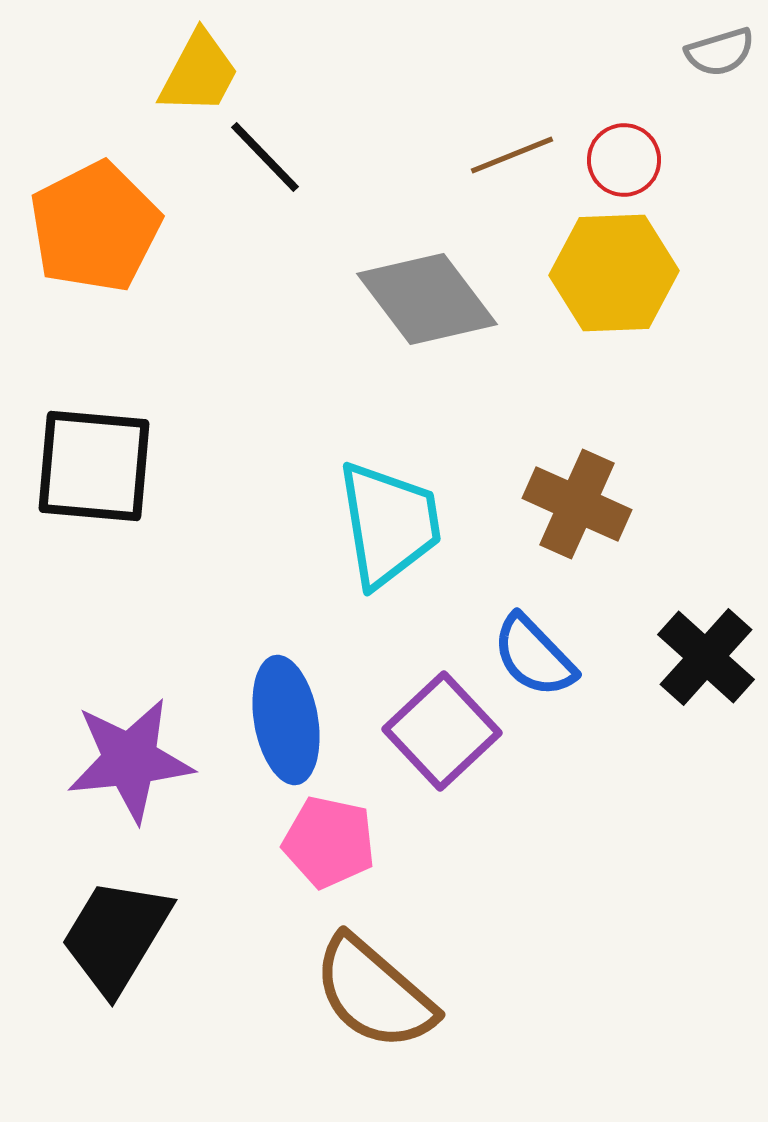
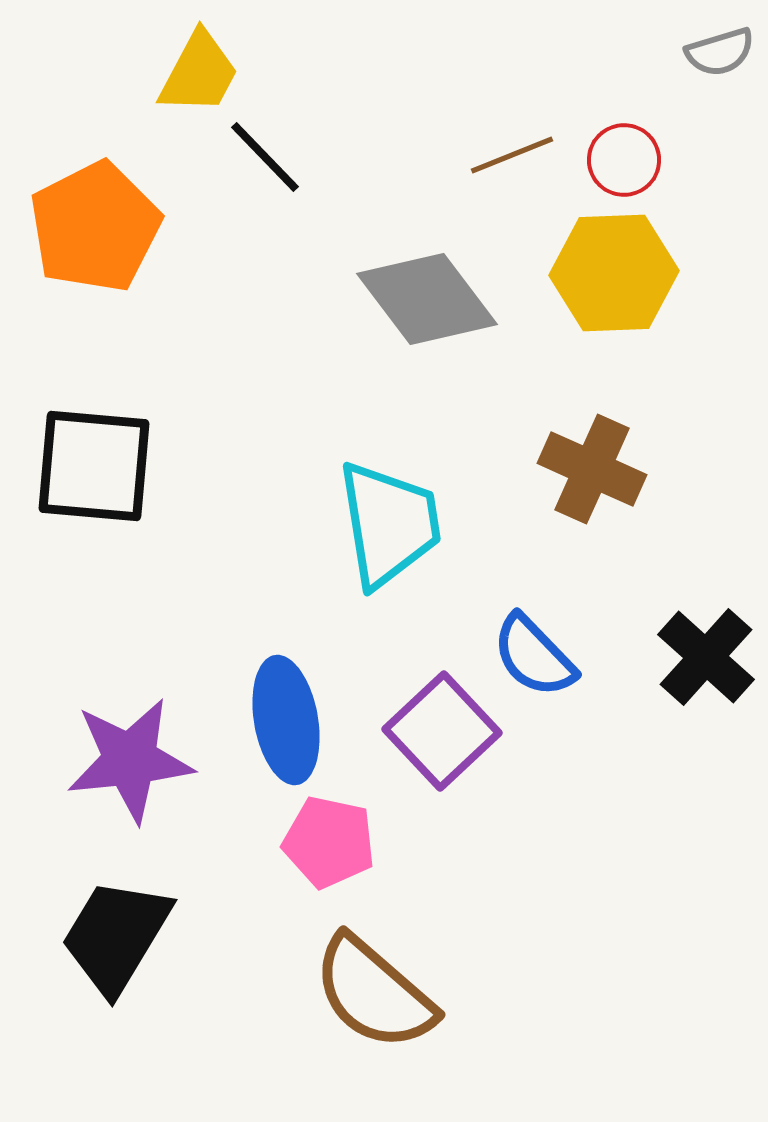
brown cross: moved 15 px right, 35 px up
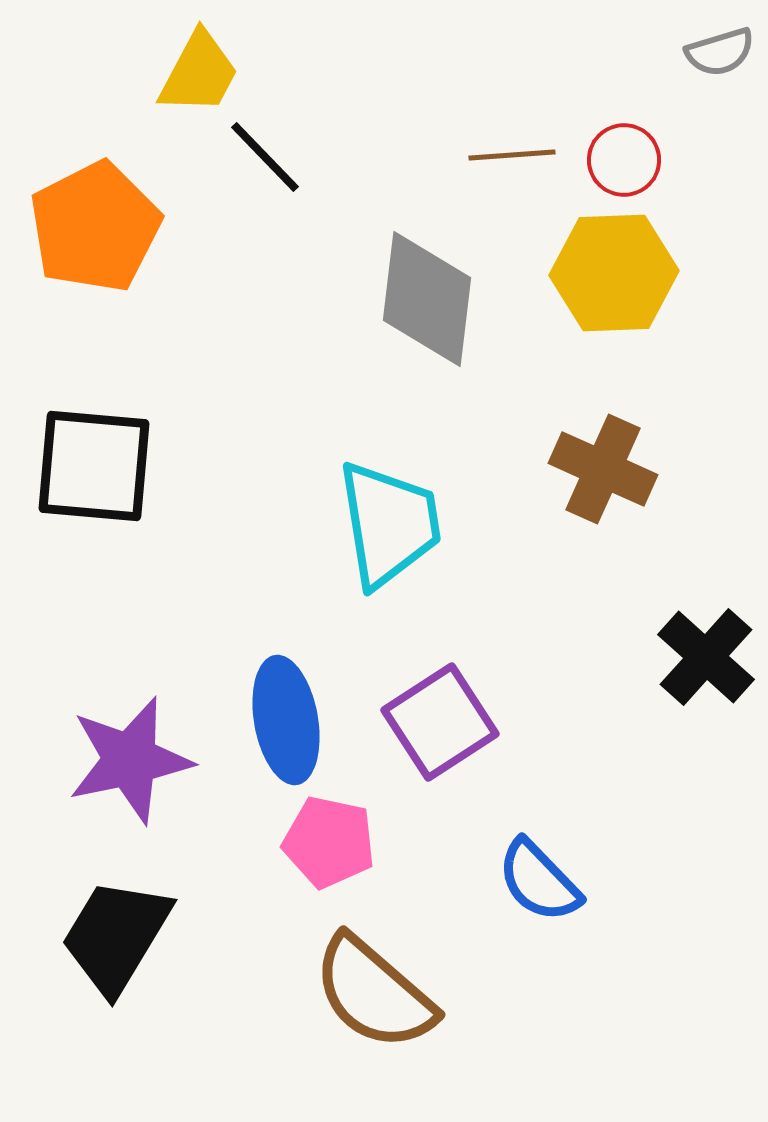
brown line: rotated 18 degrees clockwise
gray diamond: rotated 44 degrees clockwise
brown cross: moved 11 px right
blue semicircle: moved 5 px right, 225 px down
purple square: moved 2 px left, 9 px up; rotated 10 degrees clockwise
purple star: rotated 6 degrees counterclockwise
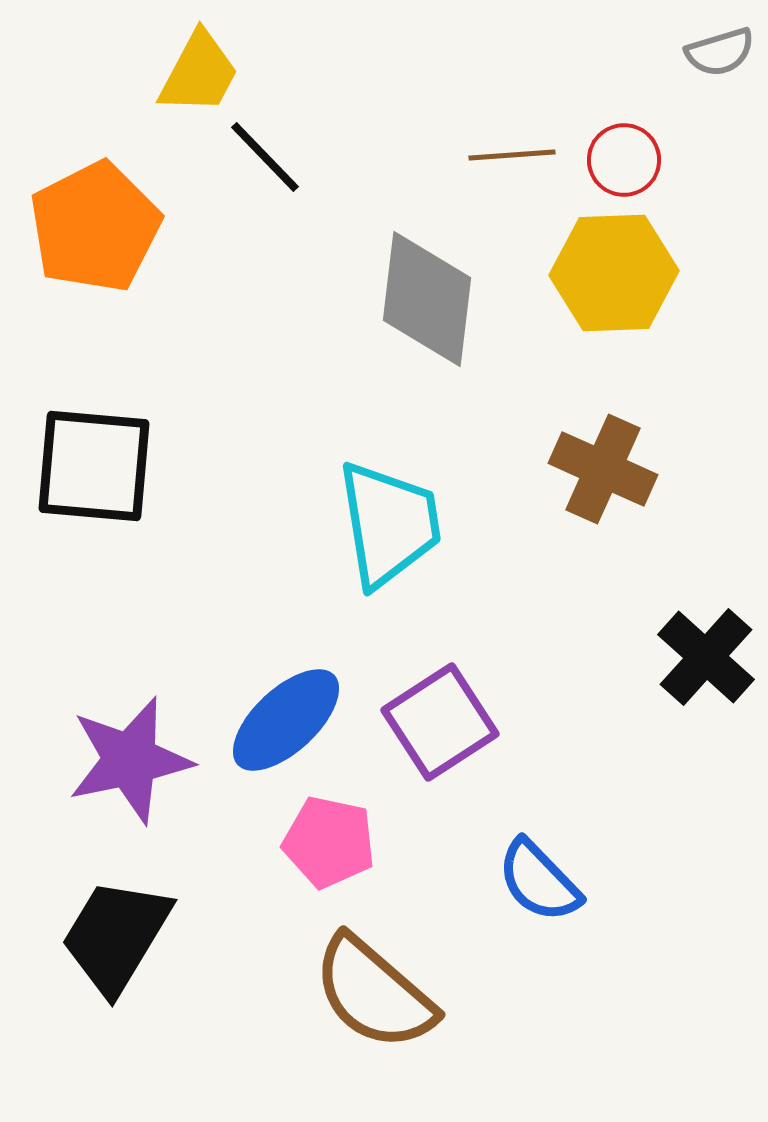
blue ellipse: rotated 57 degrees clockwise
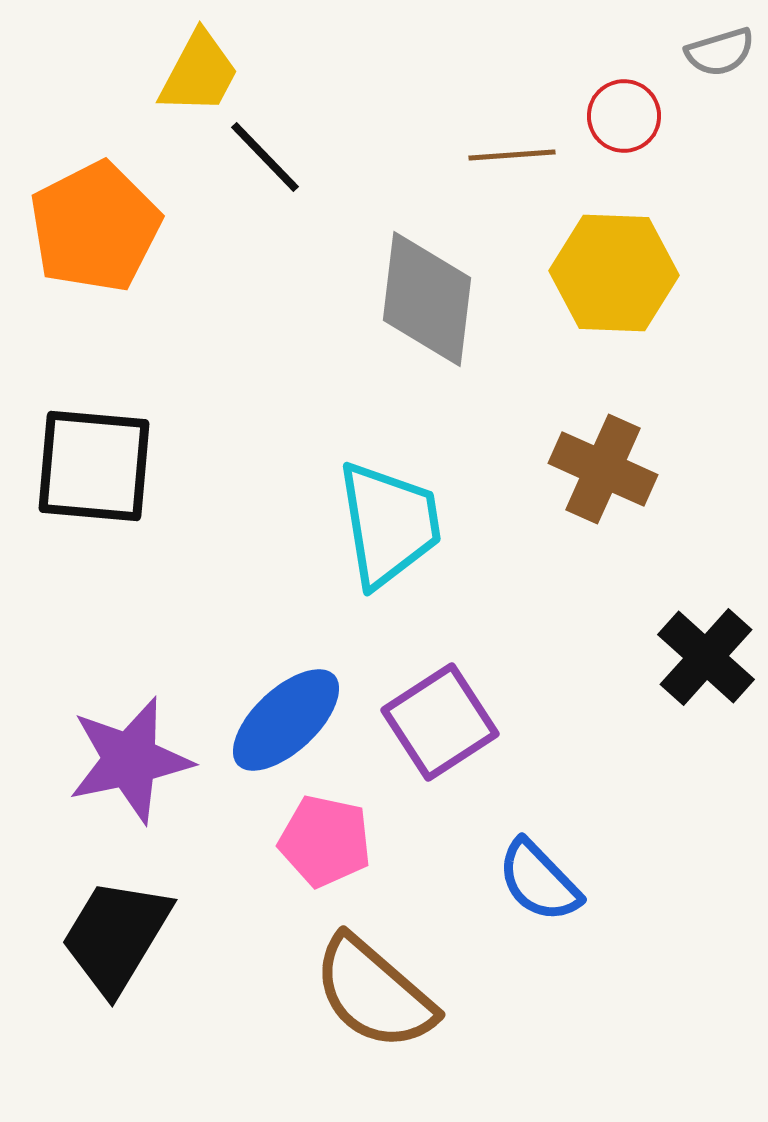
red circle: moved 44 px up
yellow hexagon: rotated 4 degrees clockwise
pink pentagon: moved 4 px left, 1 px up
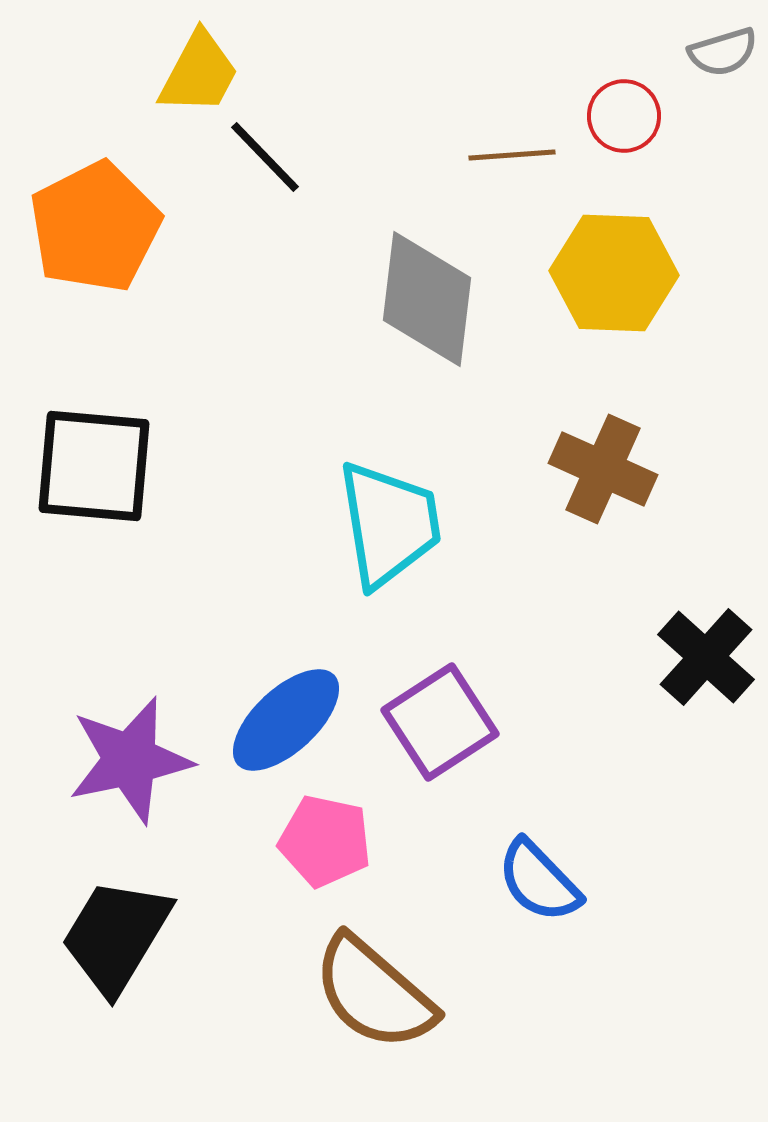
gray semicircle: moved 3 px right
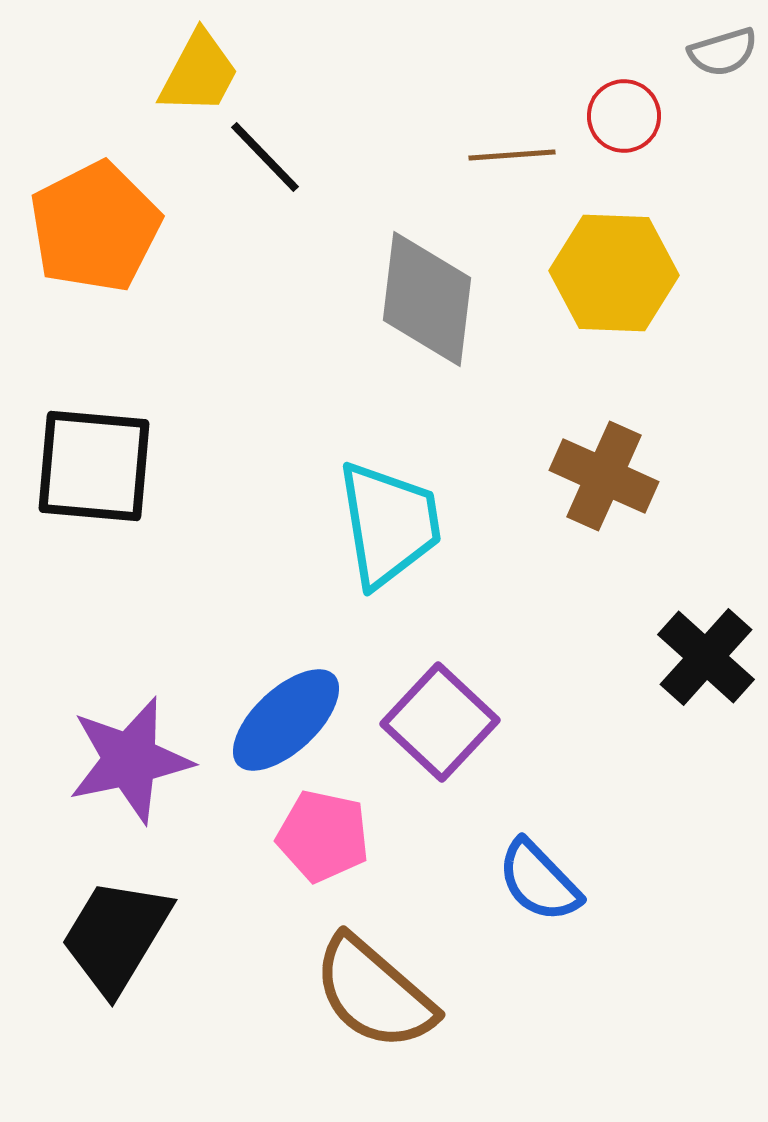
brown cross: moved 1 px right, 7 px down
purple square: rotated 14 degrees counterclockwise
pink pentagon: moved 2 px left, 5 px up
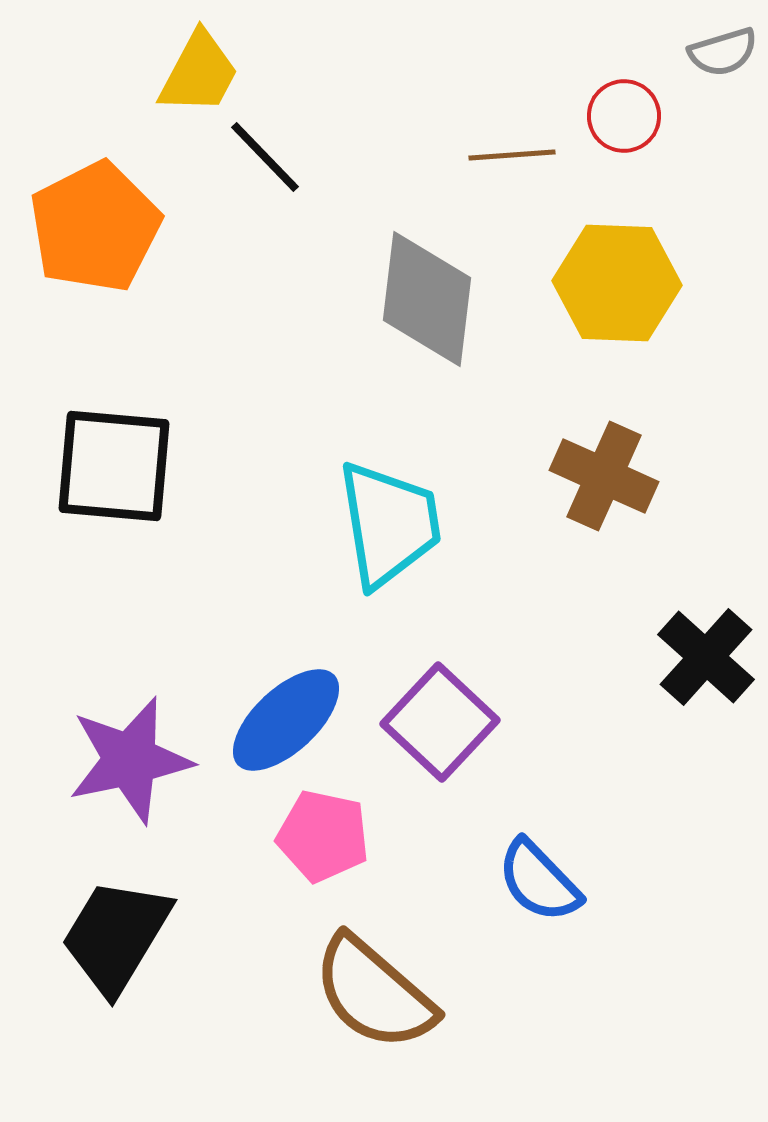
yellow hexagon: moved 3 px right, 10 px down
black square: moved 20 px right
